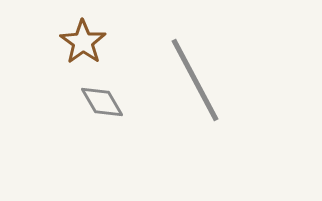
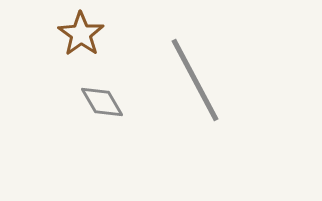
brown star: moved 2 px left, 8 px up
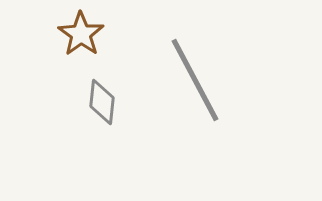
gray diamond: rotated 36 degrees clockwise
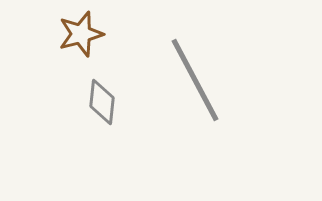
brown star: rotated 21 degrees clockwise
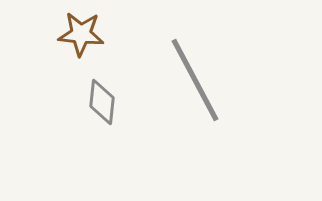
brown star: rotated 21 degrees clockwise
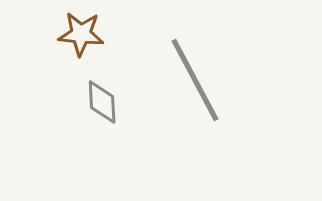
gray diamond: rotated 9 degrees counterclockwise
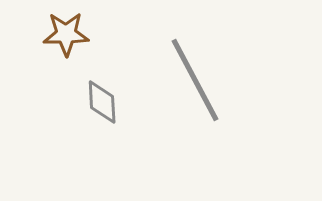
brown star: moved 15 px left; rotated 6 degrees counterclockwise
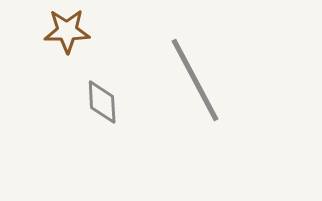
brown star: moved 1 px right, 3 px up
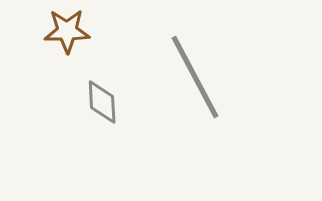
gray line: moved 3 px up
